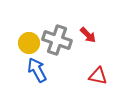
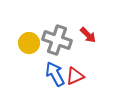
blue arrow: moved 18 px right, 4 px down
red triangle: moved 23 px left; rotated 36 degrees counterclockwise
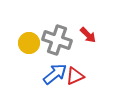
blue arrow: rotated 80 degrees clockwise
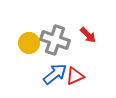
gray cross: moved 2 px left
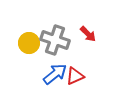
red arrow: moved 1 px up
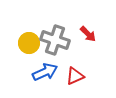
blue arrow: moved 10 px left, 2 px up; rotated 15 degrees clockwise
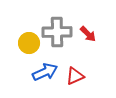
gray cross: moved 2 px right, 8 px up; rotated 20 degrees counterclockwise
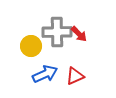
red arrow: moved 9 px left
yellow circle: moved 2 px right, 3 px down
blue arrow: moved 2 px down
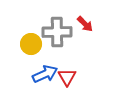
red arrow: moved 6 px right, 10 px up
yellow circle: moved 2 px up
red triangle: moved 8 px left, 1 px down; rotated 36 degrees counterclockwise
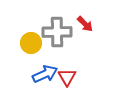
yellow circle: moved 1 px up
